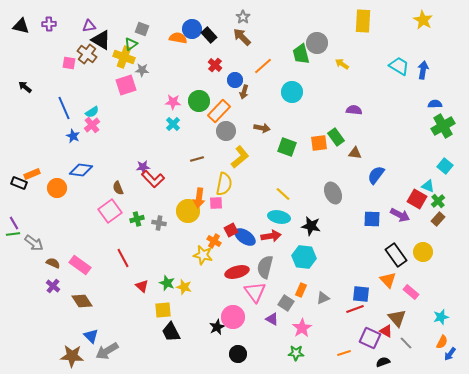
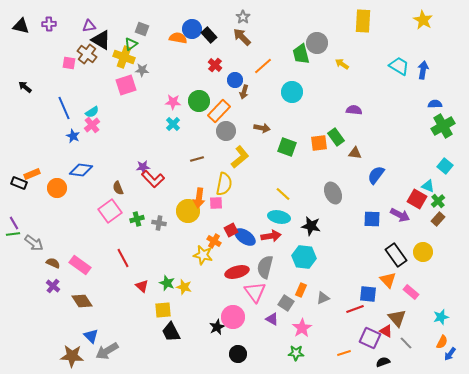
blue square at (361, 294): moved 7 px right
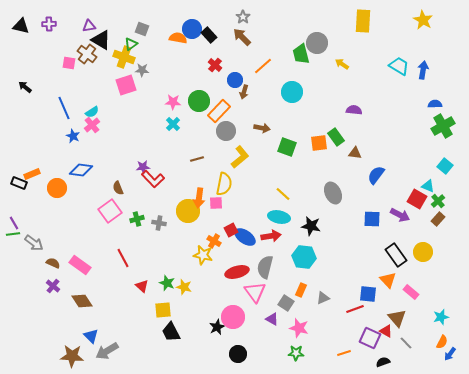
pink star at (302, 328): moved 3 px left; rotated 24 degrees counterclockwise
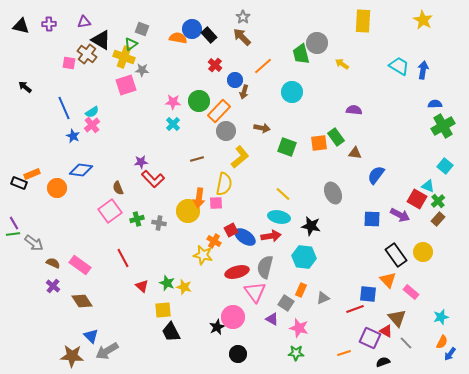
purple triangle at (89, 26): moved 5 px left, 4 px up
purple star at (143, 167): moved 2 px left, 5 px up
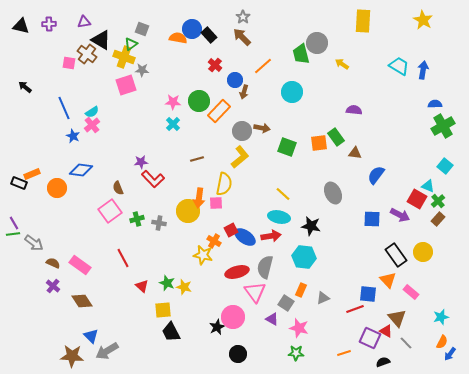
gray circle at (226, 131): moved 16 px right
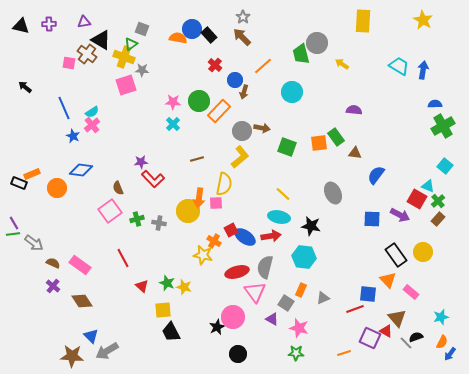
black semicircle at (383, 362): moved 33 px right, 25 px up
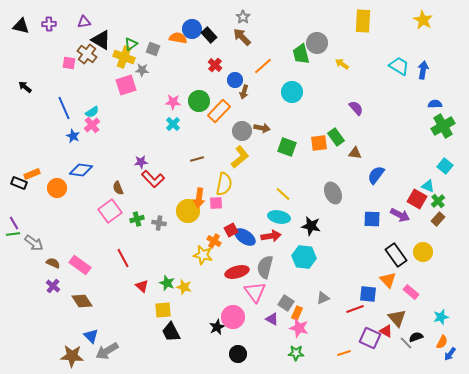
gray square at (142, 29): moved 11 px right, 20 px down
purple semicircle at (354, 110): moved 2 px right, 2 px up; rotated 42 degrees clockwise
orange rectangle at (301, 290): moved 4 px left, 23 px down
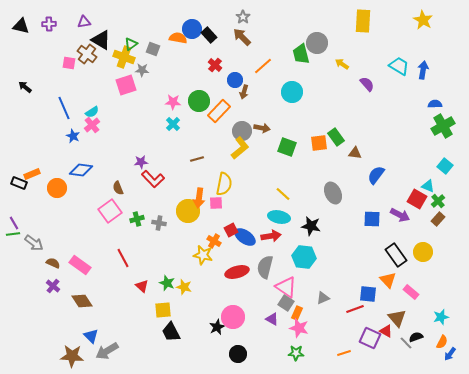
purple semicircle at (356, 108): moved 11 px right, 24 px up
yellow L-shape at (240, 157): moved 9 px up
pink triangle at (255, 292): moved 31 px right, 5 px up; rotated 20 degrees counterclockwise
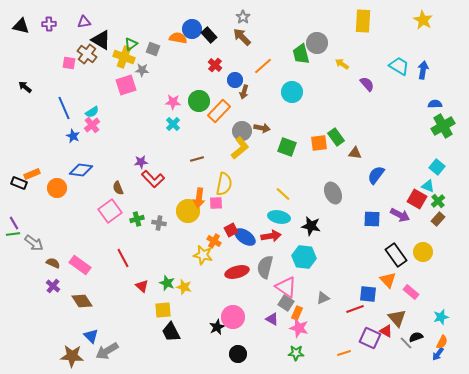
cyan square at (445, 166): moved 8 px left, 1 px down
blue arrow at (450, 354): moved 12 px left
